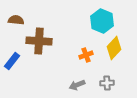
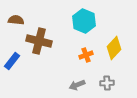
cyan hexagon: moved 18 px left
brown cross: rotated 10 degrees clockwise
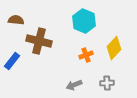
gray arrow: moved 3 px left
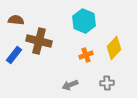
blue rectangle: moved 2 px right, 6 px up
gray arrow: moved 4 px left
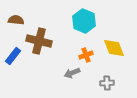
yellow diamond: rotated 65 degrees counterclockwise
blue rectangle: moved 1 px left, 1 px down
gray arrow: moved 2 px right, 12 px up
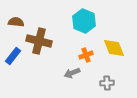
brown semicircle: moved 2 px down
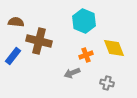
gray cross: rotated 16 degrees clockwise
